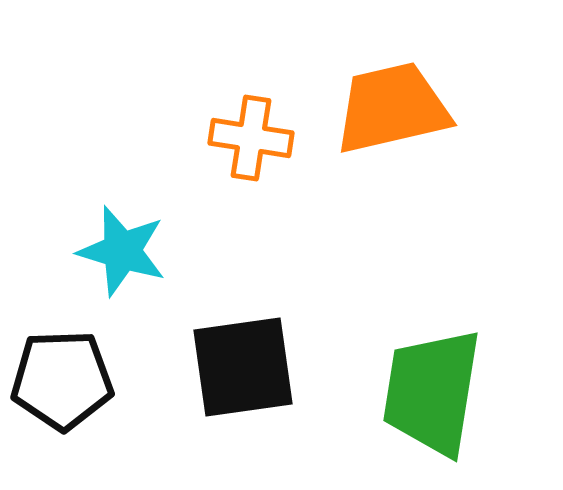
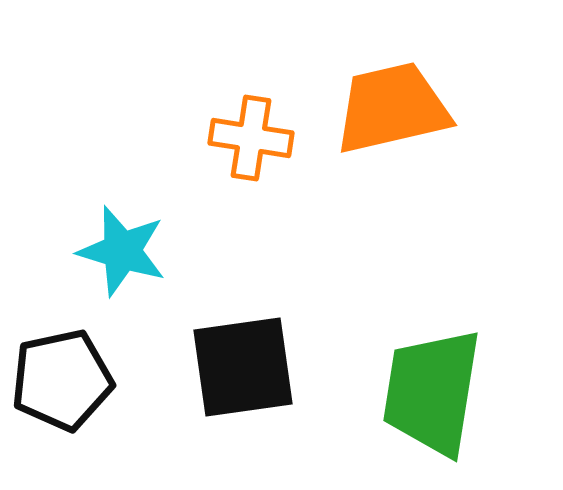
black pentagon: rotated 10 degrees counterclockwise
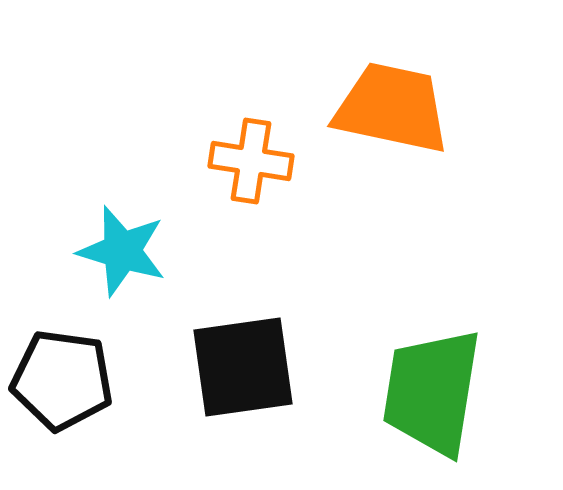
orange trapezoid: rotated 25 degrees clockwise
orange cross: moved 23 px down
black pentagon: rotated 20 degrees clockwise
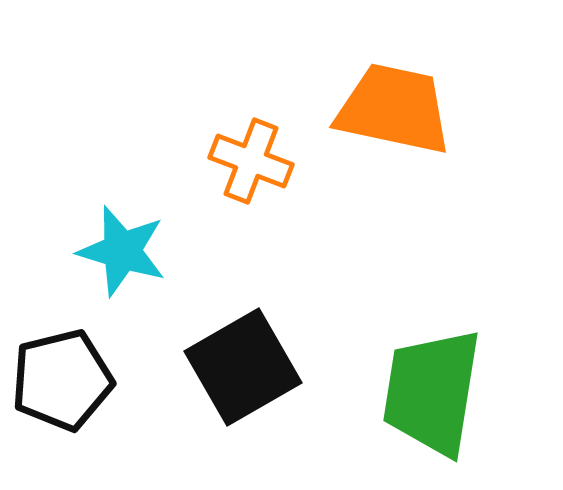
orange trapezoid: moved 2 px right, 1 px down
orange cross: rotated 12 degrees clockwise
black square: rotated 22 degrees counterclockwise
black pentagon: rotated 22 degrees counterclockwise
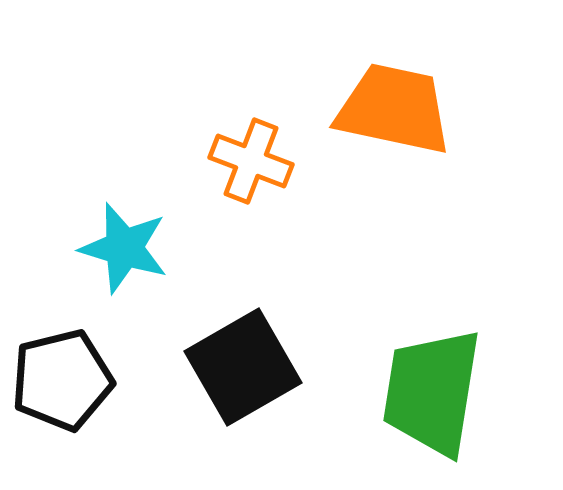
cyan star: moved 2 px right, 3 px up
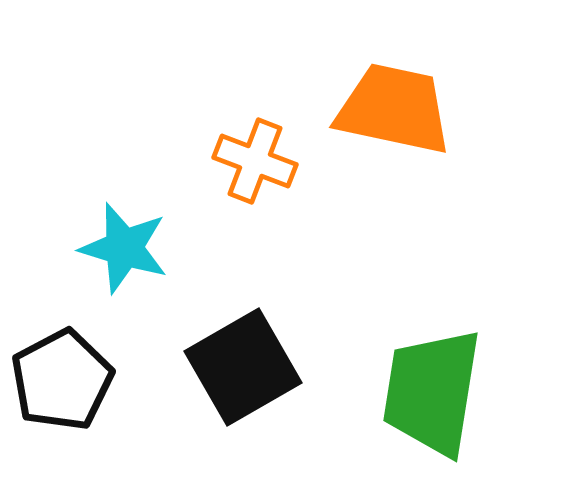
orange cross: moved 4 px right
black pentagon: rotated 14 degrees counterclockwise
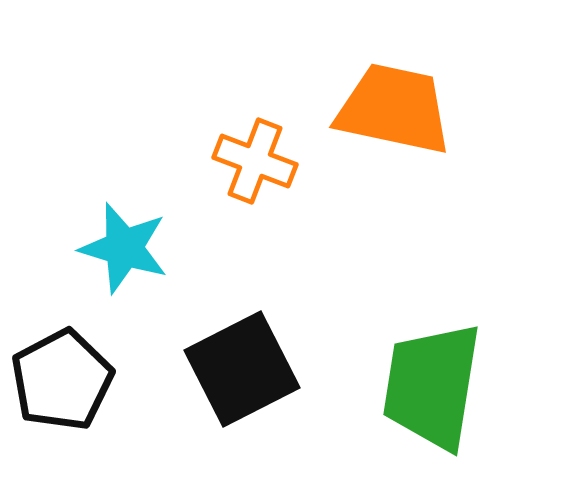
black square: moved 1 px left, 2 px down; rotated 3 degrees clockwise
green trapezoid: moved 6 px up
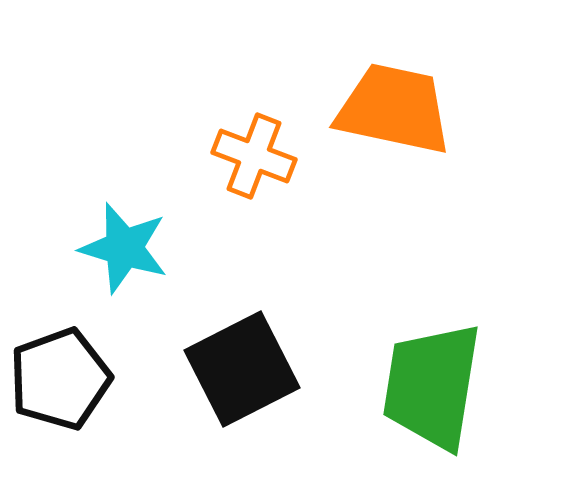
orange cross: moved 1 px left, 5 px up
black pentagon: moved 2 px left, 1 px up; rotated 8 degrees clockwise
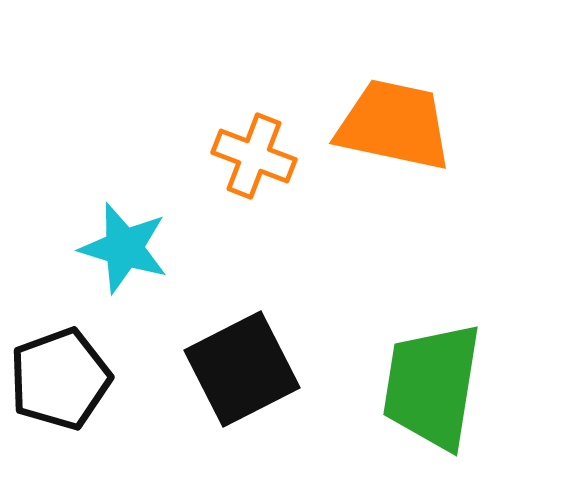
orange trapezoid: moved 16 px down
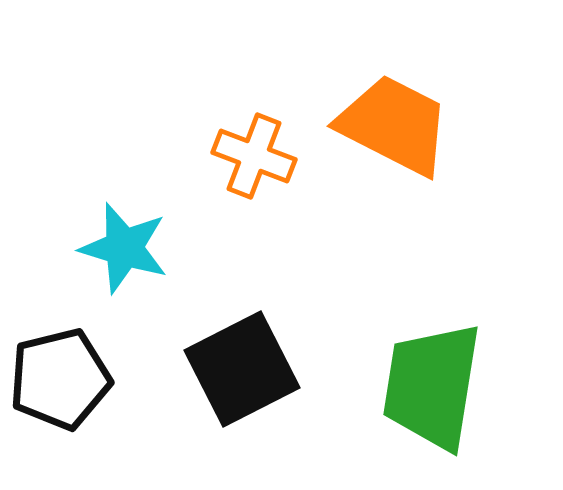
orange trapezoid: rotated 15 degrees clockwise
black pentagon: rotated 6 degrees clockwise
